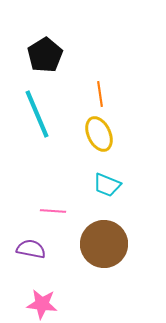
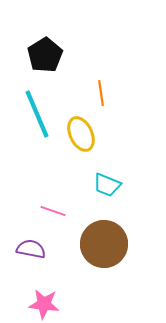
orange line: moved 1 px right, 1 px up
yellow ellipse: moved 18 px left
pink line: rotated 15 degrees clockwise
pink star: moved 2 px right
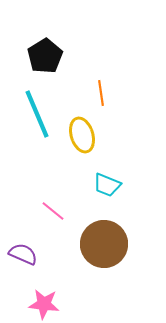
black pentagon: moved 1 px down
yellow ellipse: moved 1 px right, 1 px down; rotated 8 degrees clockwise
pink line: rotated 20 degrees clockwise
purple semicircle: moved 8 px left, 5 px down; rotated 12 degrees clockwise
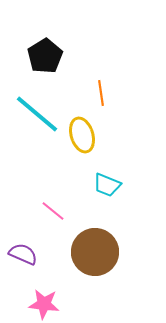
cyan line: rotated 27 degrees counterclockwise
brown circle: moved 9 px left, 8 px down
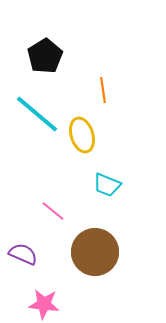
orange line: moved 2 px right, 3 px up
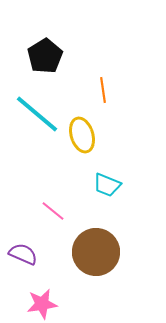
brown circle: moved 1 px right
pink star: moved 2 px left; rotated 16 degrees counterclockwise
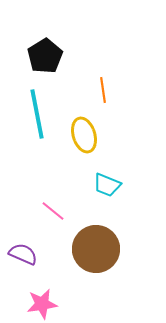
cyan line: rotated 39 degrees clockwise
yellow ellipse: moved 2 px right
brown circle: moved 3 px up
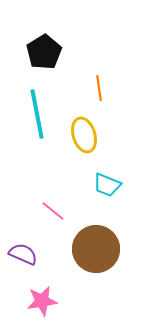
black pentagon: moved 1 px left, 4 px up
orange line: moved 4 px left, 2 px up
pink star: moved 3 px up
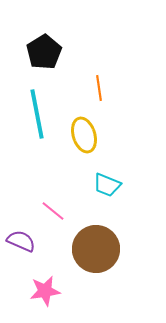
purple semicircle: moved 2 px left, 13 px up
pink star: moved 3 px right, 10 px up
